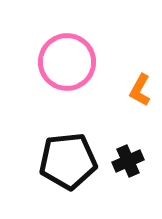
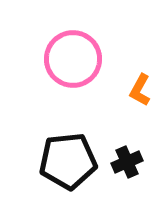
pink circle: moved 6 px right, 3 px up
black cross: moved 1 px left, 1 px down
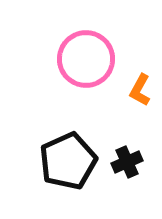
pink circle: moved 13 px right
black pentagon: rotated 18 degrees counterclockwise
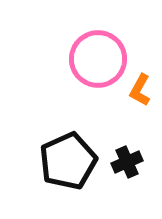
pink circle: moved 12 px right
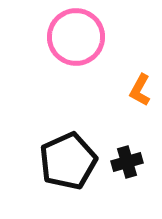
pink circle: moved 22 px left, 22 px up
black cross: rotated 8 degrees clockwise
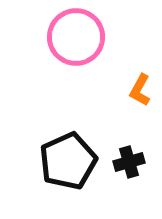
black cross: moved 2 px right
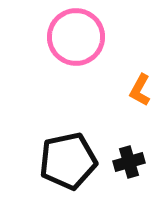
black pentagon: rotated 12 degrees clockwise
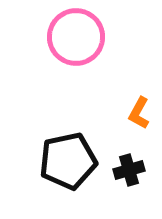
orange L-shape: moved 1 px left, 23 px down
black cross: moved 8 px down
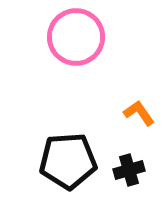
orange L-shape: rotated 116 degrees clockwise
black pentagon: rotated 8 degrees clockwise
